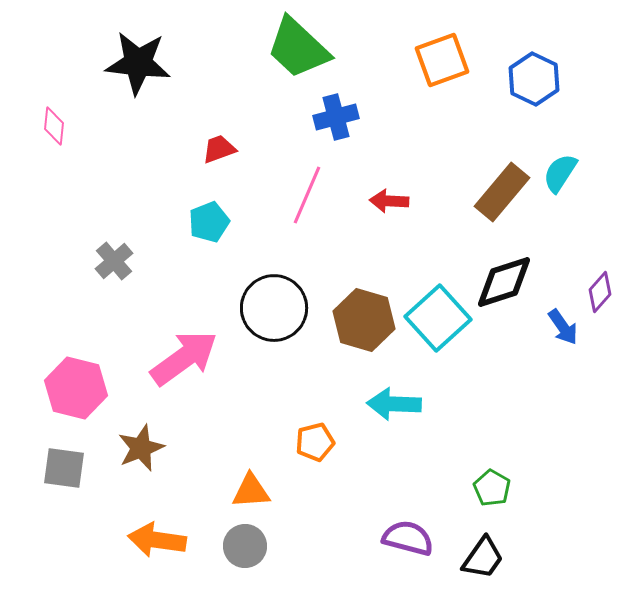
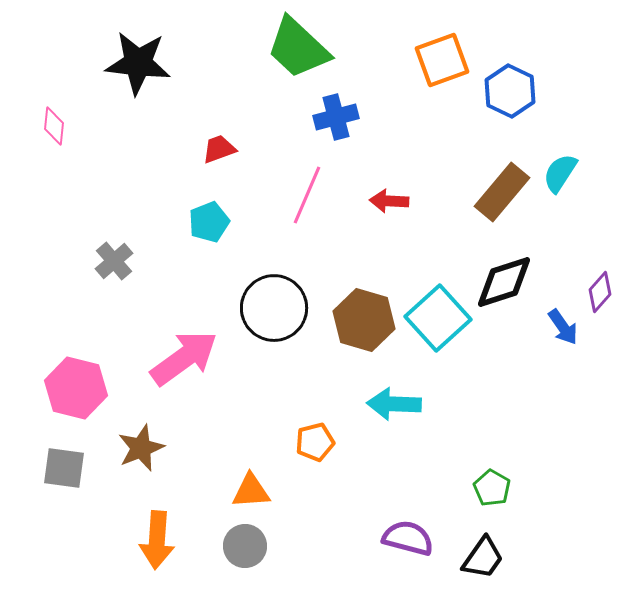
blue hexagon: moved 24 px left, 12 px down
orange arrow: rotated 94 degrees counterclockwise
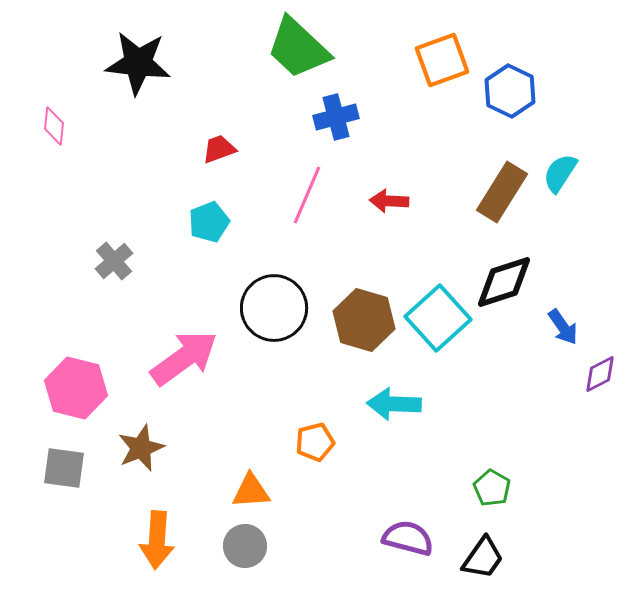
brown rectangle: rotated 8 degrees counterclockwise
purple diamond: moved 82 px down; rotated 21 degrees clockwise
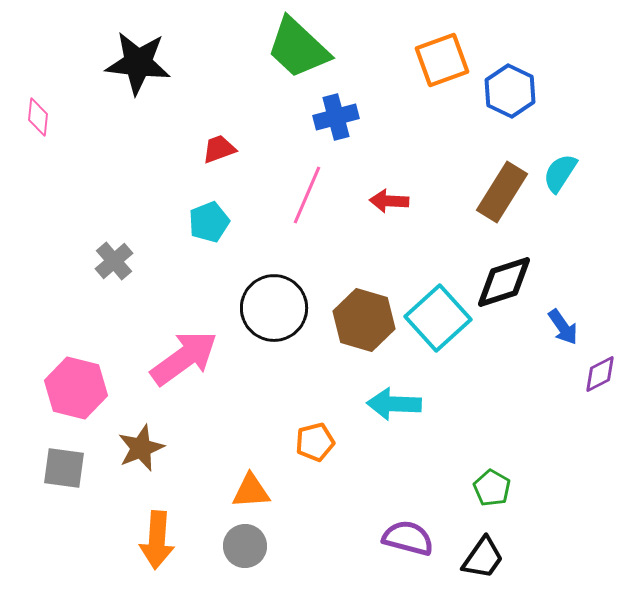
pink diamond: moved 16 px left, 9 px up
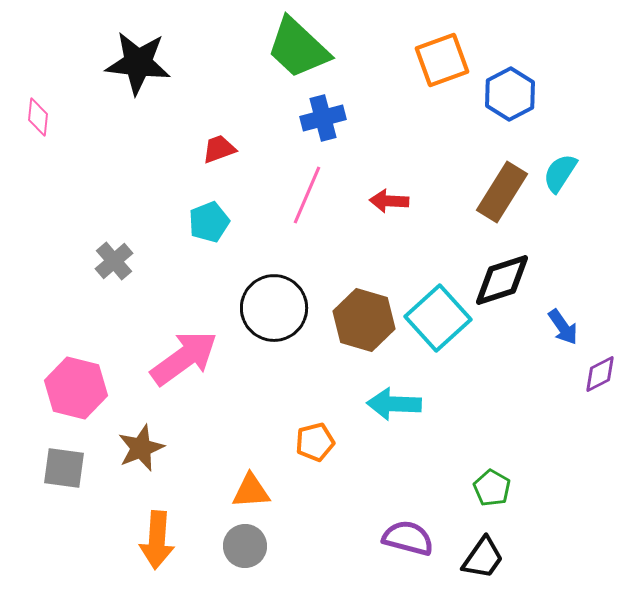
blue hexagon: moved 3 px down; rotated 6 degrees clockwise
blue cross: moved 13 px left, 1 px down
black diamond: moved 2 px left, 2 px up
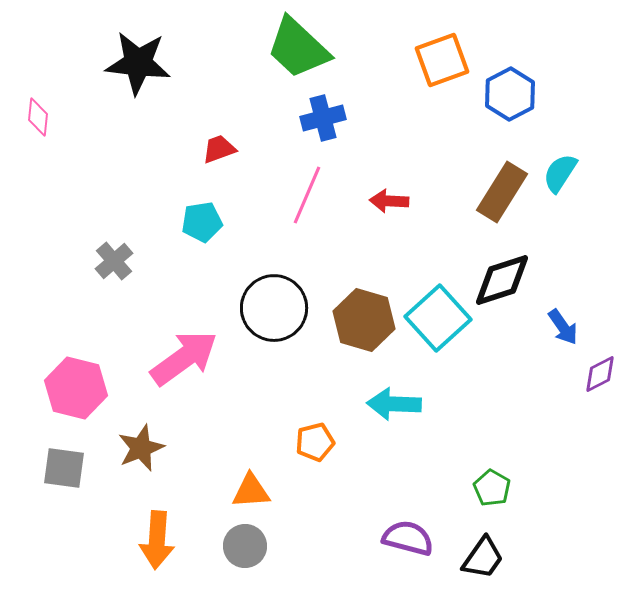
cyan pentagon: moved 7 px left; rotated 12 degrees clockwise
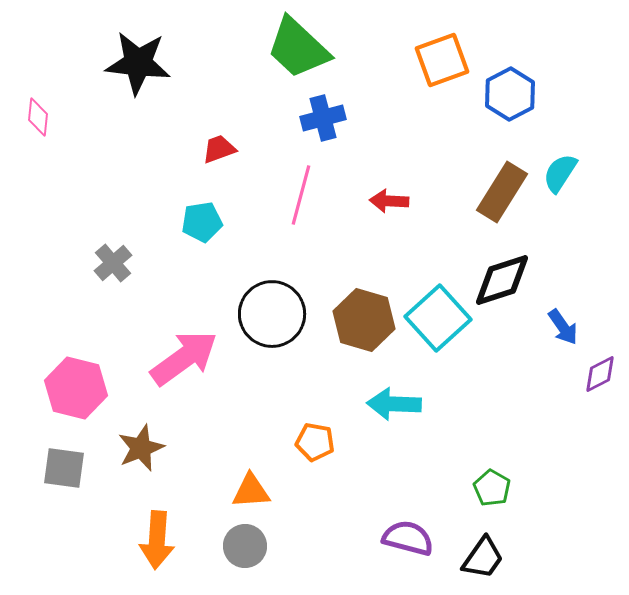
pink line: moved 6 px left; rotated 8 degrees counterclockwise
gray cross: moved 1 px left, 2 px down
black circle: moved 2 px left, 6 px down
orange pentagon: rotated 24 degrees clockwise
